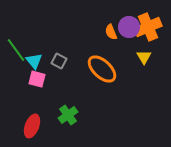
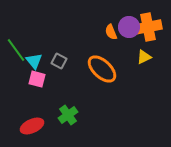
orange cross: rotated 12 degrees clockwise
yellow triangle: rotated 35 degrees clockwise
red ellipse: rotated 45 degrees clockwise
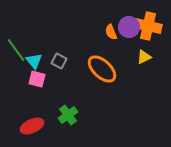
orange cross: moved 1 px up; rotated 24 degrees clockwise
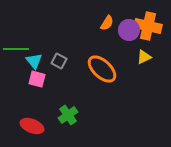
purple circle: moved 3 px down
orange semicircle: moved 4 px left, 9 px up; rotated 126 degrees counterclockwise
green line: moved 1 px up; rotated 55 degrees counterclockwise
red ellipse: rotated 45 degrees clockwise
